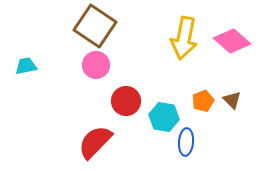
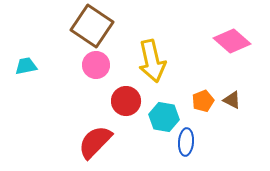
brown square: moved 3 px left
yellow arrow: moved 32 px left, 23 px down; rotated 24 degrees counterclockwise
brown triangle: rotated 18 degrees counterclockwise
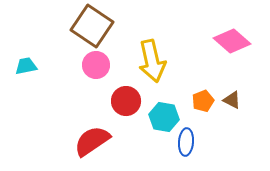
red semicircle: moved 3 px left, 1 px up; rotated 12 degrees clockwise
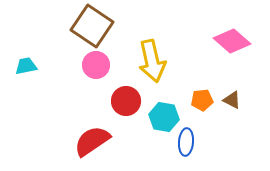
orange pentagon: moved 1 px left, 1 px up; rotated 15 degrees clockwise
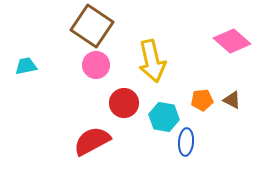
red circle: moved 2 px left, 2 px down
red semicircle: rotated 6 degrees clockwise
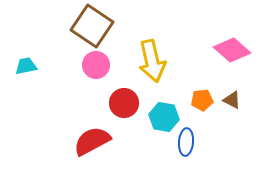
pink diamond: moved 9 px down
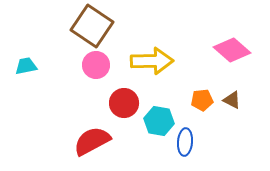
yellow arrow: rotated 78 degrees counterclockwise
cyan hexagon: moved 5 px left, 4 px down
blue ellipse: moved 1 px left
